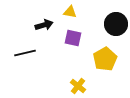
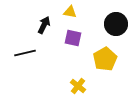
black arrow: rotated 48 degrees counterclockwise
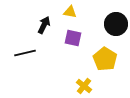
yellow pentagon: rotated 10 degrees counterclockwise
yellow cross: moved 6 px right
